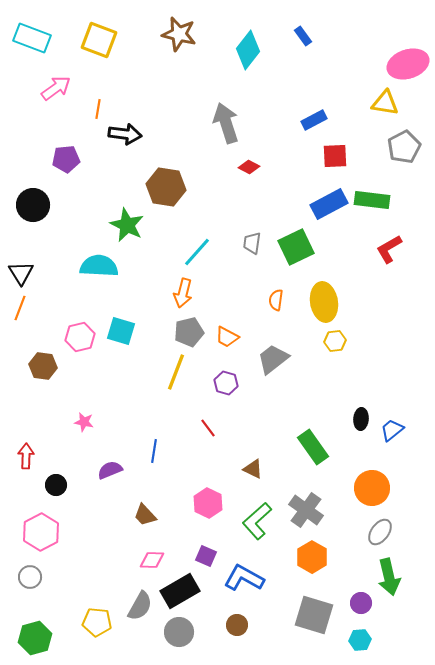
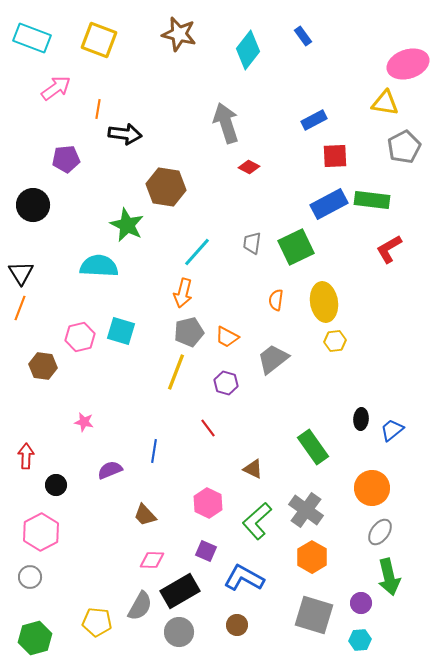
purple square at (206, 556): moved 5 px up
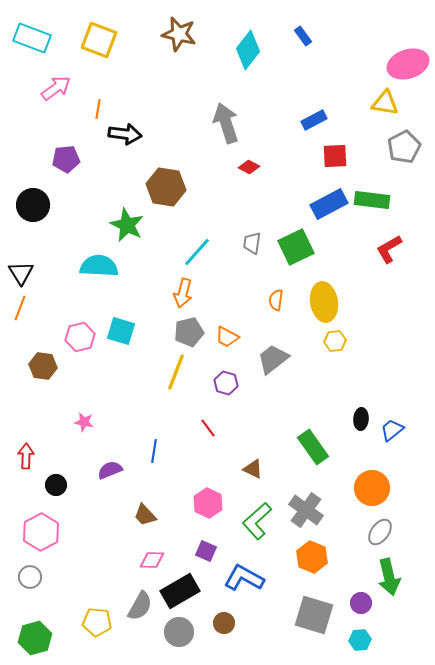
orange hexagon at (312, 557): rotated 8 degrees counterclockwise
brown circle at (237, 625): moved 13 px left, 2 px up
